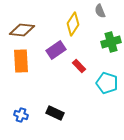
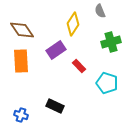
brown diamond: rotated 50 degrees clockwise
black rectangle: moved 7 px up
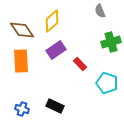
yellow diamond: moved 21 px left, 3 px up; rotated 15 degrees clockwise
red rectangle: moved 1 px right, 2 px up
blue cross: moved 1 px right, 6 px up
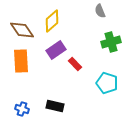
red rectangle: moved 5 px left
black rectangle: rotated 12 degrees counterclockwise
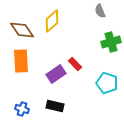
purple rectangle: moved 24 px down
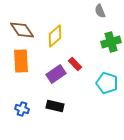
yellow diamond: moved 3 px right, 15 px down
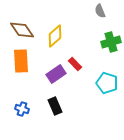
black rectangle: rotated 54 degrees clockwise
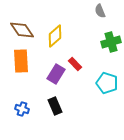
purple rectangle: rotated 24 degrees counterclockwise
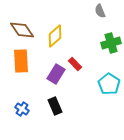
green cross: moved 1 px down
cyan pentagon: moved 2 px right, 1 px down; rotated 15 degrees clockwise
blue cross: rotated 16 degrees clockwise
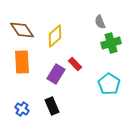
gray semicircle: moved 11 px down
orange rectangle: moved 1 px right, 1 px down
black rectangle: moved 3 px left
